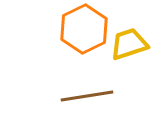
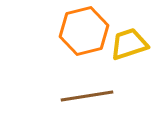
orange hexagon: moved 2 px down; rotated 12 degrees clockwise
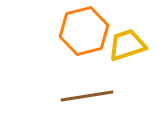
yellow trapezoid: moved 2 px left, 1 px down
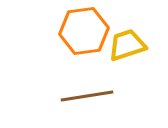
orange hexagon: rotated 6 degrees clockwise
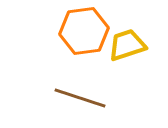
brown line: moved 7 px left, 2 px down; rotated 27 degrees clockwise
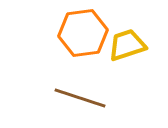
orange hexagon: moved 1 px left, 2 px down
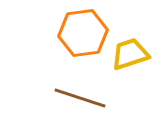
yellow trapezoid: moved 3 px right, 9 px down
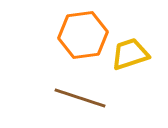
orange hexagon: moved 2 px down
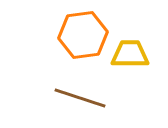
yellow trapezoid: rotated 18 degrees clockwise
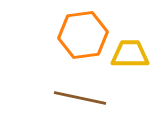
brown line: rotated 6 degrees counterclockwise
